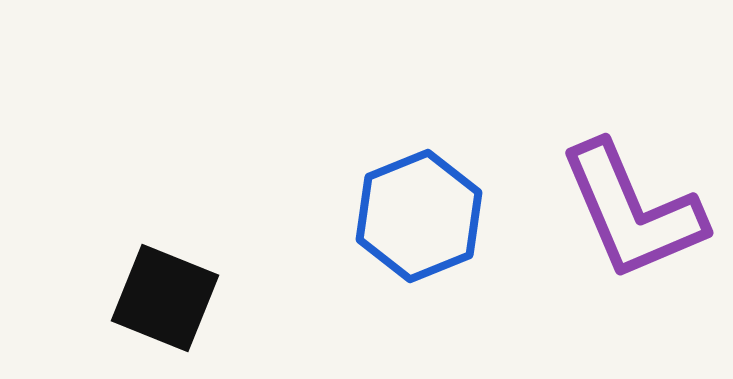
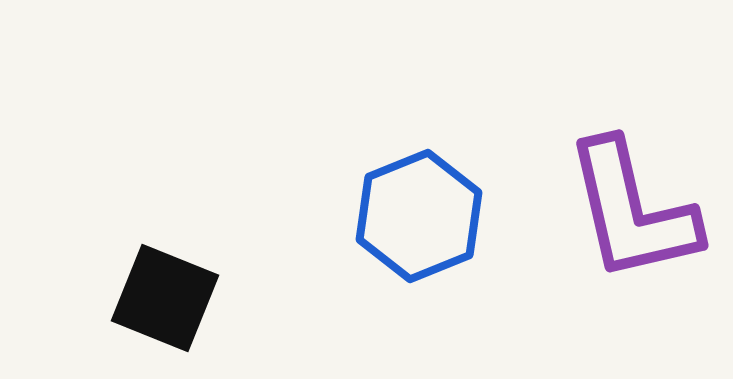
purple L-shape: rotated 10 degrees clockwise
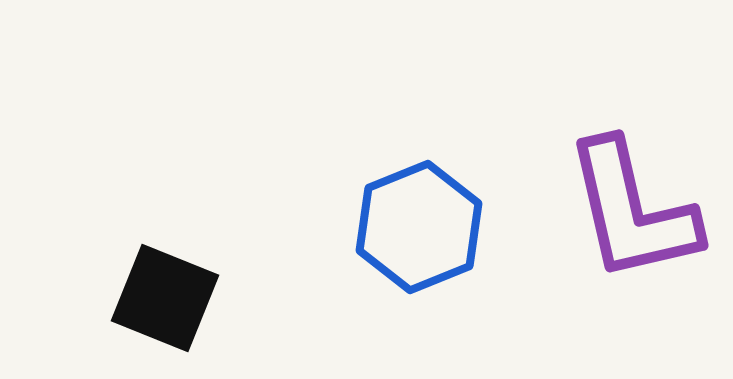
blue hexagon: moved 11 px down
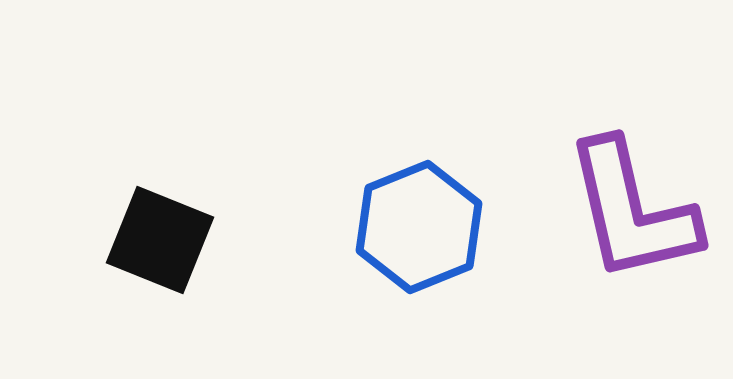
black square: moved 5 px left, 58 px up
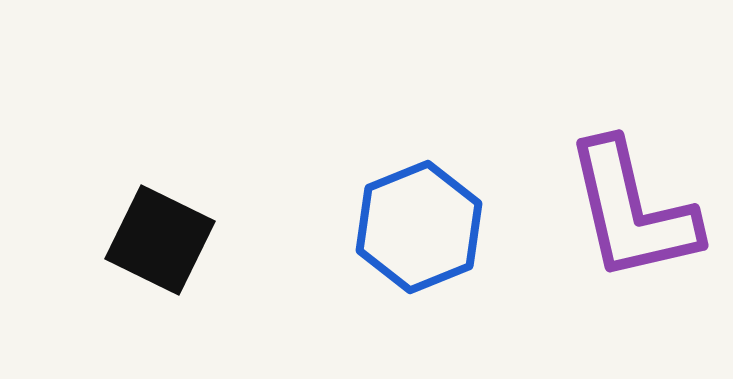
black square: rotated 4 degrees clockwise
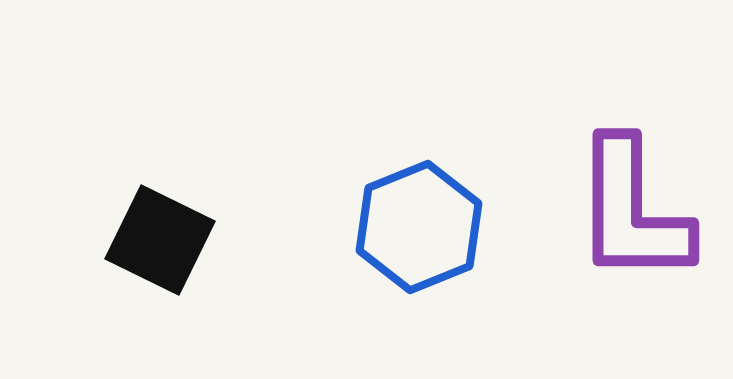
purple L-shape: rotated 13 degrees clockwise
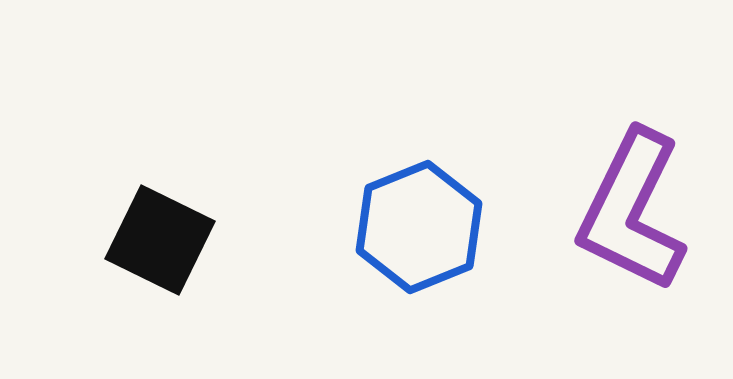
purple L-shape: rotated 26 degrees clockwise
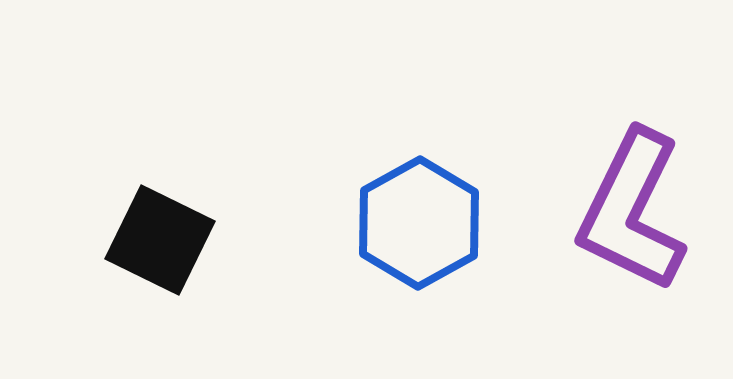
blue hexagon: moved 4 px up; rotated 7 degrees counterclockwise
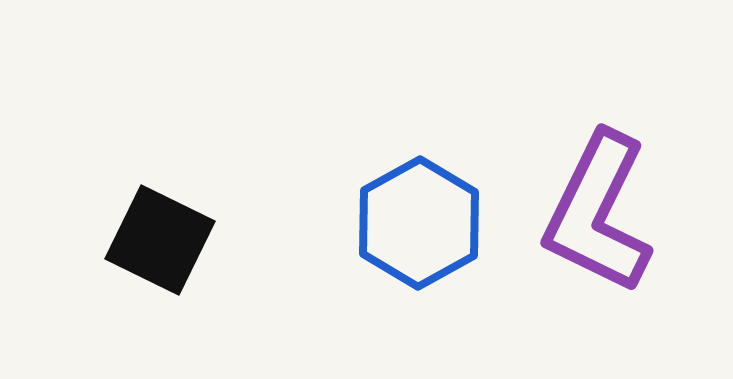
purple L-shape: moved 34 px left, 2 px down
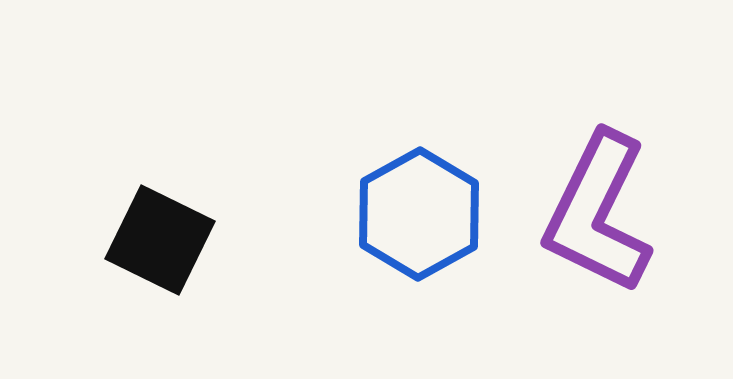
blue hexagon: moved 9 px up
